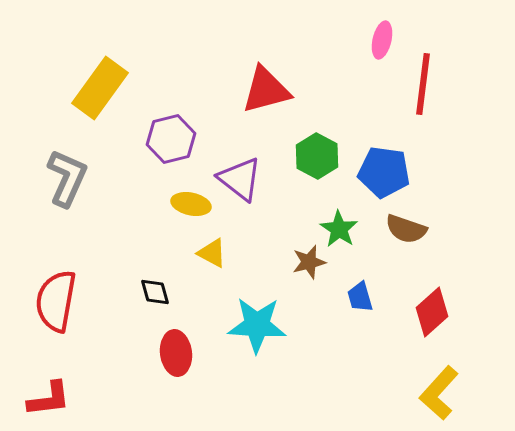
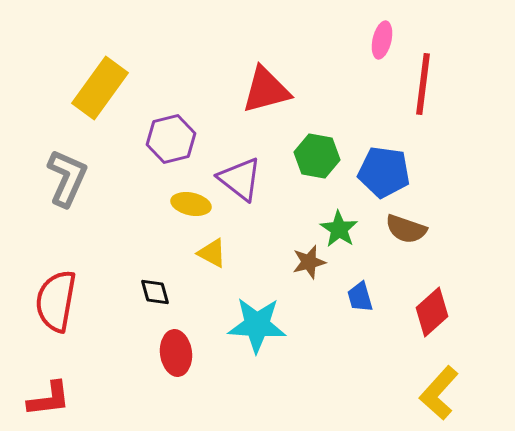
green hexagon: rotated 18 degrees counterclockwise
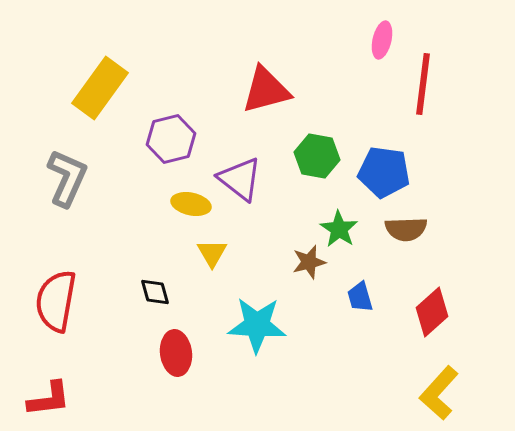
brown semicircle: rotated 21 degrees counterclockwise
yellow triangle: rotated 32 degrees clockwise
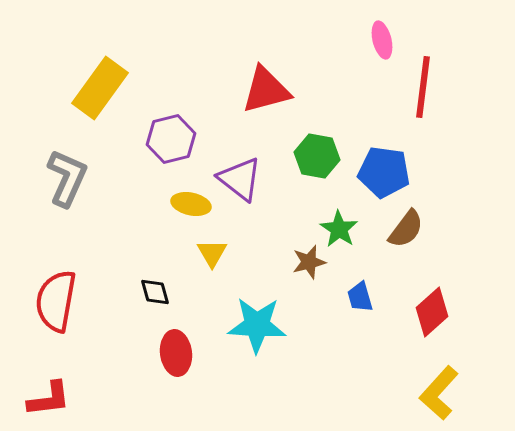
pink ellipse: rotated 27 degrees counterclockwise
red line: moved 3 px down
brown semicircle: rotated 51 degrees counterclockwise
